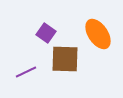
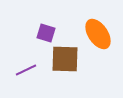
purple square: rotated 18 degrees counterclockwise
purple line: moved 2 px up
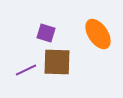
brown square: moved 8 px left, 3 px down
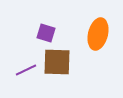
orange ellipse: rotated 48 degrees clockwise
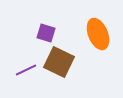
orange ellipse: rotated 36 degrees counterclockwise
brown square: moved 2 px right; rotated 24 degrees clockwise
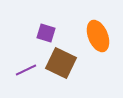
orange ellipse: moved 2 px down
brown square: moved 2 px right, 1 px down
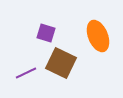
purple line: moved 3 px down
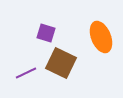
orange ellipse: moved 3 px right, 1 px down
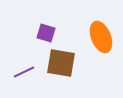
brown square: rotated 16 degrees counterclockwise
purple line: moved 2 px left, 1 px up
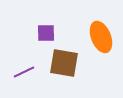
purple square: rotated 18 degrees counterclockwise
brown square: moved 3 px right
